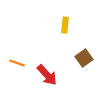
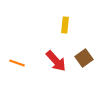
red arrow: moved 9 px right, 14 px up
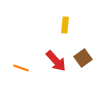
brown square: moved 1 px left
orange line: moved 4 px right, 5 px down
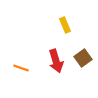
yellow rectangle: rotated 28 degrees counterclockwise
red arrow: rotated 25 degrees clockwise
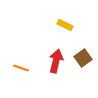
yellow rectangle: rotated 42 degrees counterclockwise
red arrow: rotated 150 degrees counterclockwise
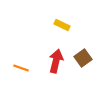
yellow rectangle: moved 3 px left
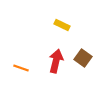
brown square: rotated 18 degrees counterclockwise
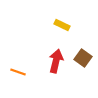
orange line: moved 3 px left, 4 px down
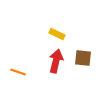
yellow rectangle: moved 5 px left, 9 px down
brown square: rotated 30 degrees counterclockwise
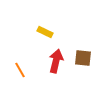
yellow rectangle: moved 12 px left, 2 px up
orange line: moved 2 px right, 2 px up; rotated 42 degrees clockwise
